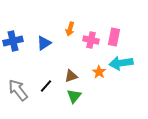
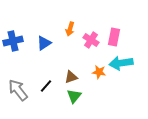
pink cross: rotated 21 degrees clockwise
orange star: rotated 24 degrees counterclockwise
brown triangle: moved 1 px down
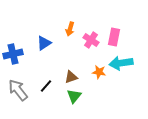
blue cross: moved 13 px down
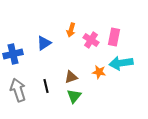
orange arrow: moved 1 px right, 1 px down
black line: rotated 56 degrees counterclockwise
gray arrow: rotated 20 degrees clockwise
